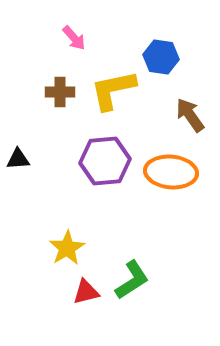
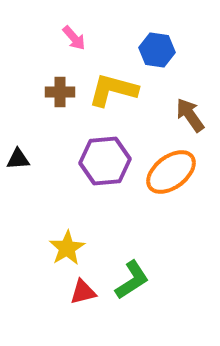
blue hexagon: moved 4 px left, 7 px up
yellow L-shape: rotated 27 degrees clockwise
orange ellipse: rotated 42 degrees counterclockwise
red triangle: moved 3 px left
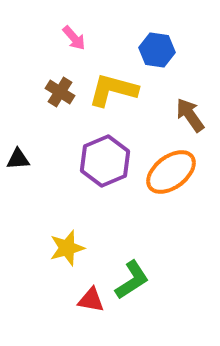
brown cross: rotated 32 degrees clockwise
purple hexagon: rotated 18 degrees counterclockwise
yellow star: rotated 15 degrees clockwise
red triangle: moved 8 px right, 8 px down; rotated 24 degrees clockwise
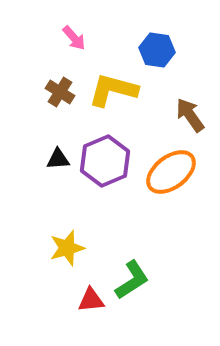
black triangle: moved 40 px right
red triangle: rotated 16 degrees counterclockwise
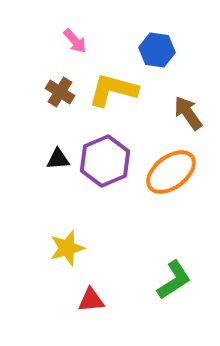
pink arrow: moved 1 px right, 3 px down
brown arrow: moved 2 px left, 2 px up
green L-shape: moved 42 px right
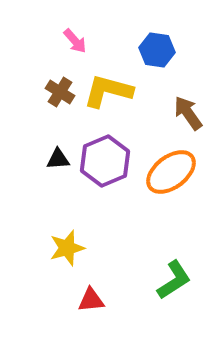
yellow L-shape: moved 5 px left, 1 px down
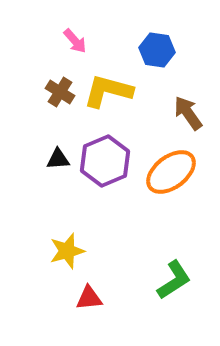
yellow star: moved 3 px down
red triangle: moved 2 px left, 2 px up
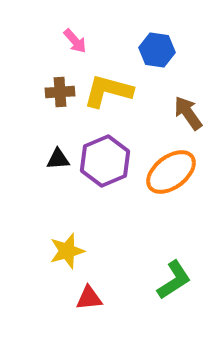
brown cross: rotated 36 degrees counterclockwise
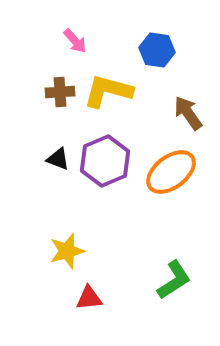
black triangle: rotated 25 degrees clockwise
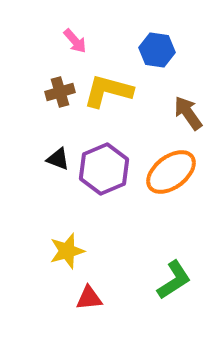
brown cross: rotated 12 degrees counterclockwise
purple hexagon: moved 1 px left, 8 px down
